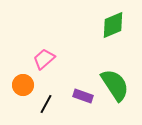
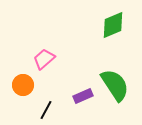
purple rectangle: rotated 42 degrees counterclockwise
black line: moved 6 px down
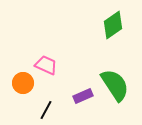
green diamond: rotated 12 degrees counterclockwise
pink trapezoid: moved 2 px right, 6 px down; rotated 65 degrees clockwise
orange circle: moved 2 px up
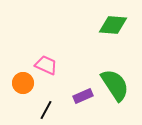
green diamond: rotated 40 degrees clockwise
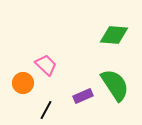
green diamond: moved 1 px right, 10 px down
pink trapezoid: rotated 20 degrees clockwise
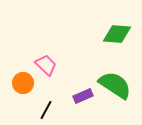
green diamond: moved 3 px right, 1 px up
green semicircle: rotated 24 degrees counterclockwise
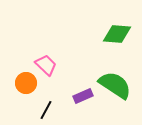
orange circle: moved 3 px right
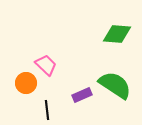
purple rectangle: moved 1 px left, 1 px up
black line: moved 1 px right; rotated 36 degrees counterclockwise
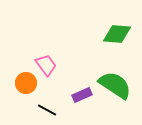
pink trapezoid: rotated 10 degrees clockwise
black line: rotated 54 degrees counterclockwise
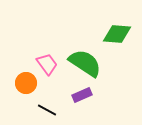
pink trapezoid: moved 1 px right, 1 px up
green semicircle: moved 30 px left, 22 px up
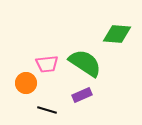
pink trapezoid: rotated 120 degrees clockwise
black line: rotated 12 degrees counterclockwise
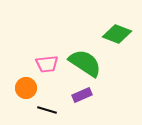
green diamond: rotated 16 degrees clockwise
orange circle: moved 5 px down
